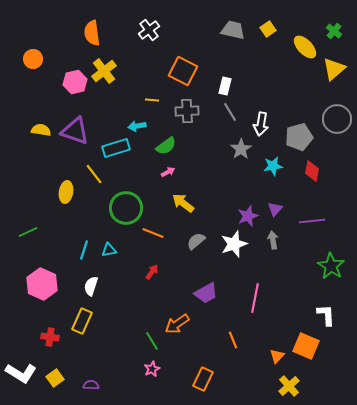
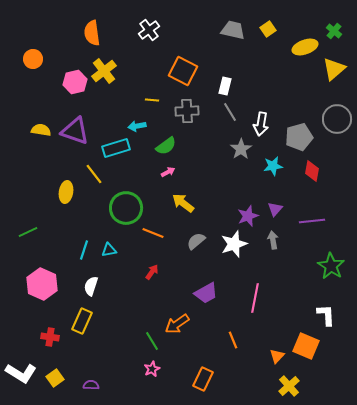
yellow ellipse at (305, 47): rotated 65 degrees counterclockwise
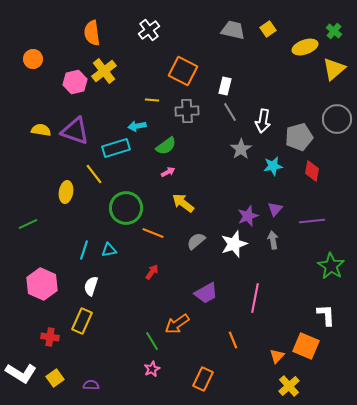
white arrow at (261, 124): moved 2 px right, 3 px up
green line at (28, 232): moved 8 px up
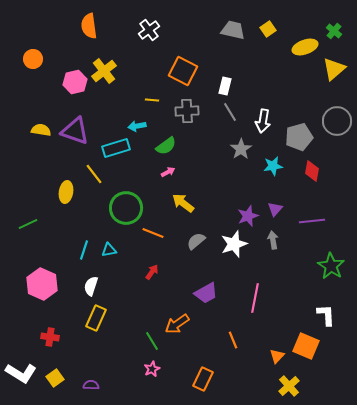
orange semicircle at (92, 33): moved 3 px left, 7 px up
gray circle at (337, 119): moved 2 px down
yellow rectangle at (82, 321): moved 14 px right, 3 px up
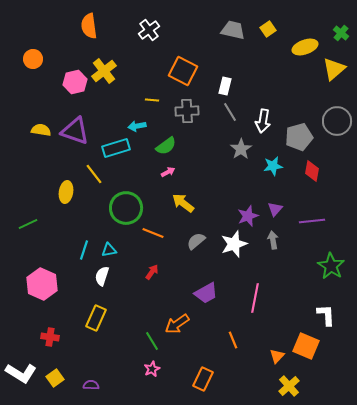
green cross at (334, 31): moved 7 px right, 2 px down
white semicircle at (91, 286): moved 11 px right, 10 px up
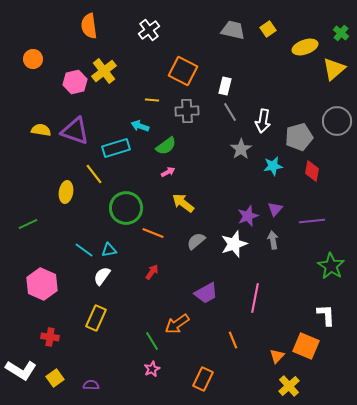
cyan arrow at (137, 126): moved 3 px right; rotated 30 degrees clockwise
cyan line at (84, 250): rotated 72 degrees counterclockwise
white semicircle at (102, 276): rotated 18 degrees clockwise
white L-shape at (21, 373): moved 3 px up
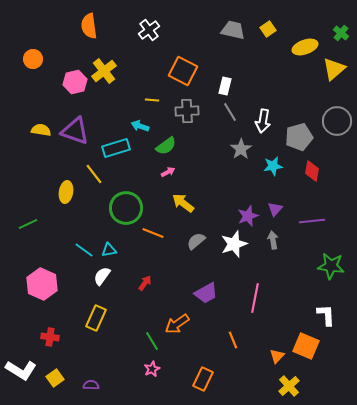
green star at (331, 266): rotated 24 degrees counterclockwise
red arrow at (152, 272): moved 7 px left, 11 px down
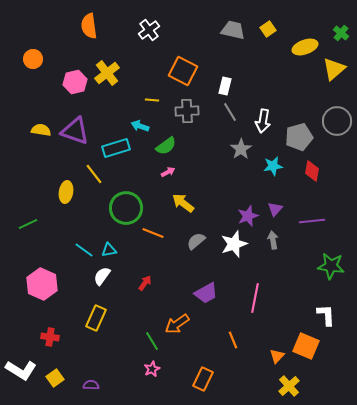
yellow cross at (104, 71): moved 3 px right, 2 px down
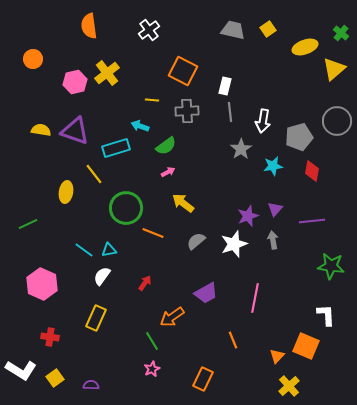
gray line at (230, 112): rotated 24 degrees clockwise
orange arrow at (177, 324): moved 5 px left, 7 px up
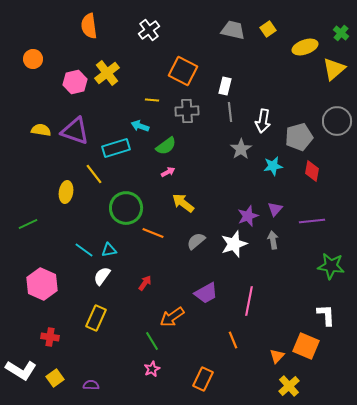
pink line at (255, 298): moved 6 px left, 3 px down
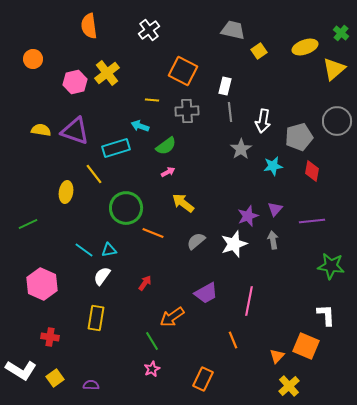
yellow square at (268, 29): moved 9 px left, 22 px down
yellow rectangle at (96, 318): rotated 15 degrees counterclockwise
